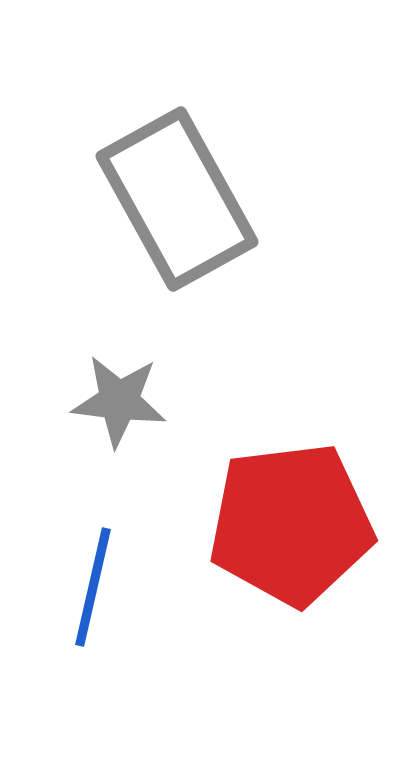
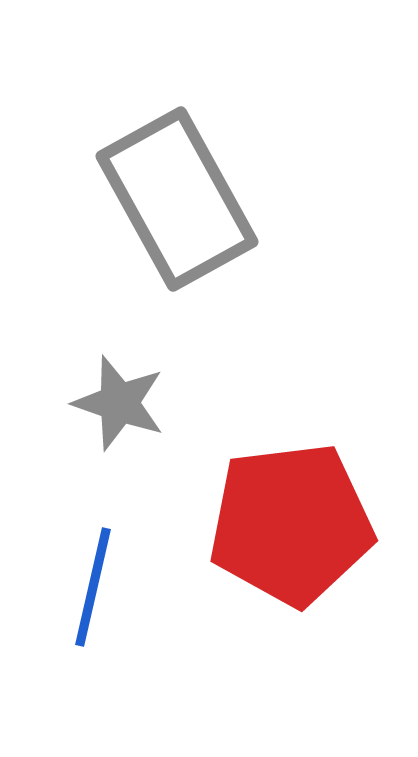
gray star: moved 2 px down; rotated 12 degrees clockwise
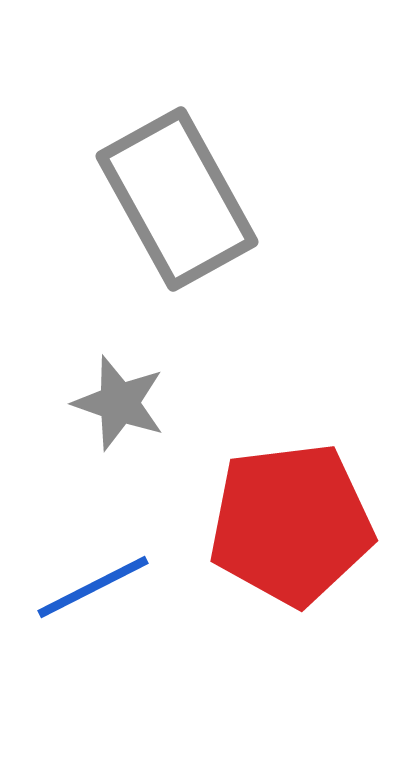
blue line: rotated 50 degrees clockwise
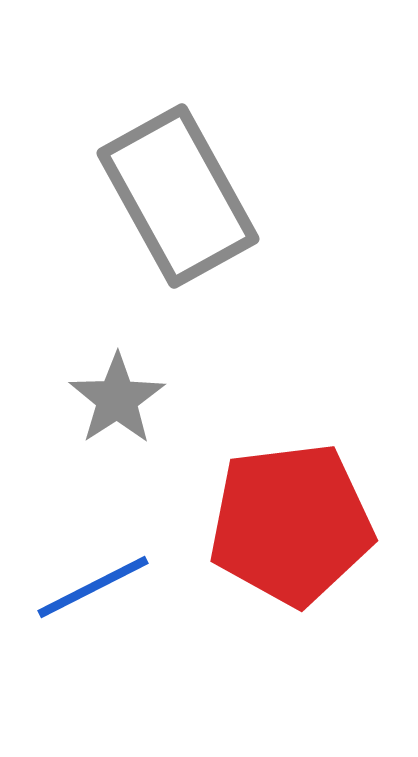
gray rectangle: moved 1 px right, 3 px up
gray star: moved 2 px left, 4 px up; rotated 20 degrees clockwise
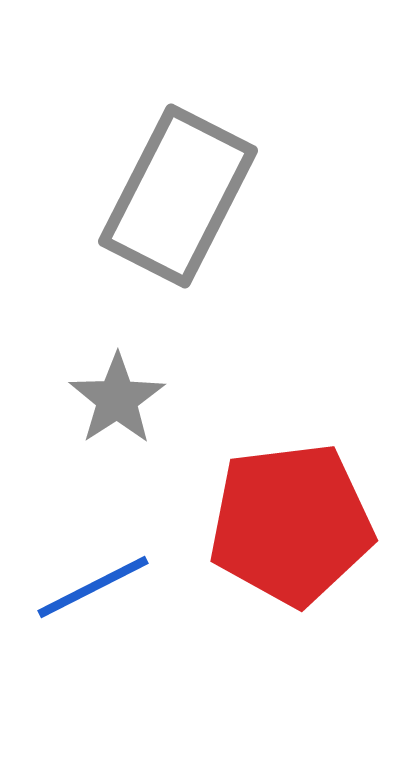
gray rectangle: rotated 56 degrees clockwise
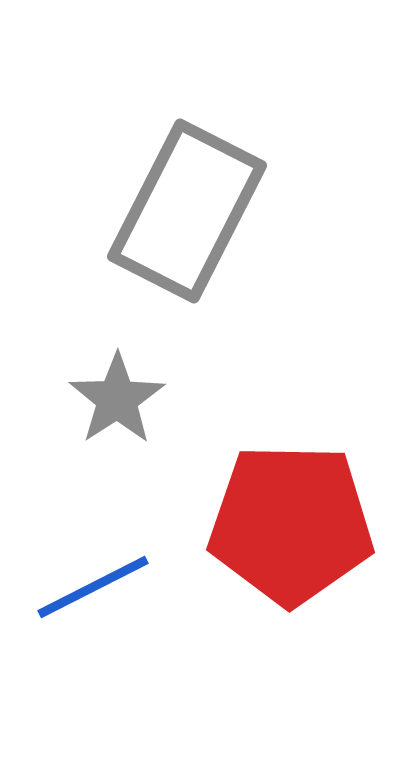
gray rectangle: moved 9 px right, 15 px down
red pentagon: rotated 8 degrees clockwise
